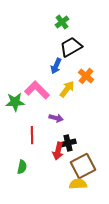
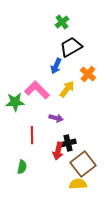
orange cross: moved 2 px right, 2 px up
brown square: moved 2 px up; rotated 10 degrees counterclockwise
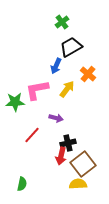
pink L-shape: rotated 55 degrees counterclockwise
red line: rotated 42 degrees clockwise
red arrow: moved 3 px right, 5 px down
green semicircle: moved 17 px down
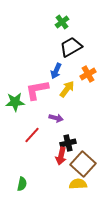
blue arrow: moved 5 px down
orange cross: rotated 21 degrees clockwise
brown square: rotated 10 degrees counterclockwise
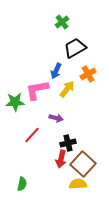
black trapezoid: moved 4 px right, 1 px down
red arrow: moved 3 px down
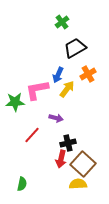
blue arrow: moved 2 px right, 4 px down
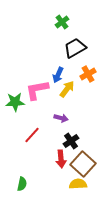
purple arrow: moved 5 px right
black cross: moved 3 px right, 2 px up; rotated 21 degrees counterclockwise
red arrow: rotated 18 degrees counterclockwise
